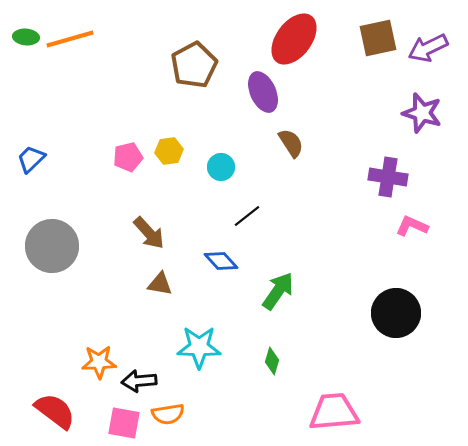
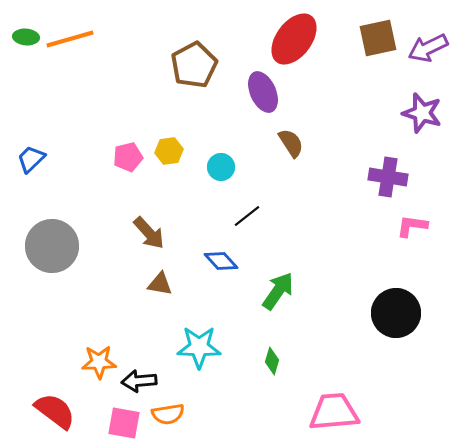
pink L-shape: rotated 16 degrees counterclockwise
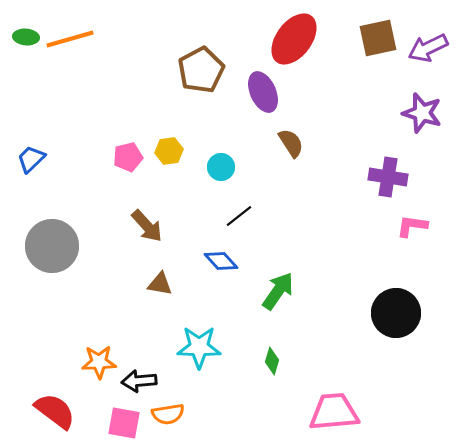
brown pentagon: moved 7 px right, 5 px down
black line: moved 8 px left
brown arrow: moved 2 px left, 7 px up
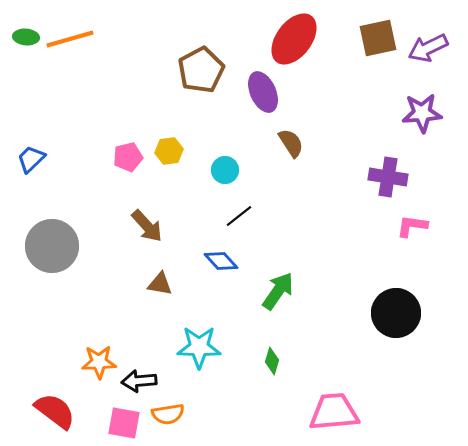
purple star: rotated 21 degrees counterclockwise
cyan circle: moved 4 px right, 3 px down
